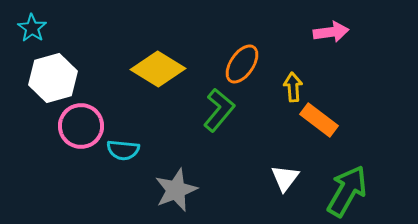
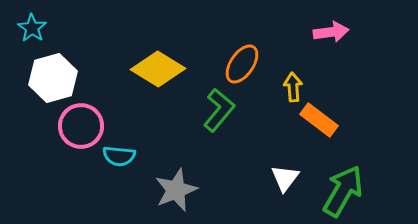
cyan semicircle: moved 4 px left, 6 px down
green arrow: moved 4 px left
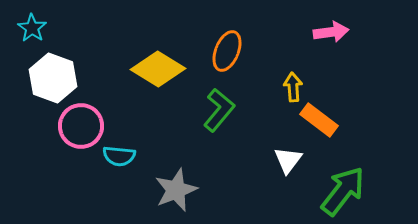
orange ellipse: moved 15 px left, 13 px up; rotated 12 degrees counterclockwise
white hexagon: rotated 24 degrees counterclockwise
white triangle: moved 3 px right, 18 px up
green arrow: rotated 8 degrees clockwise
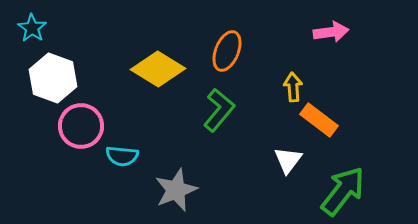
cyan semicircle: moved 3 px right
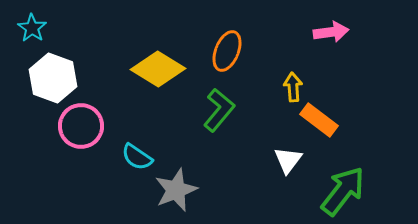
cyan semicircle: moved 15 px right, 1 px down; rotated 28 degrees clockwise
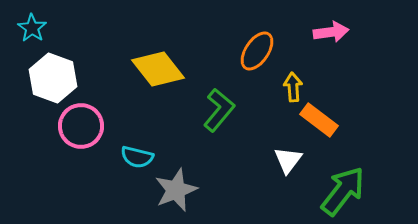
orange ellipse: moved 30 px right; rotated 12 degrees clockwise
yellow diamond: rotated 20 degrees clockwise
cyan semicircle: rotated 20 degrees counterclockwise
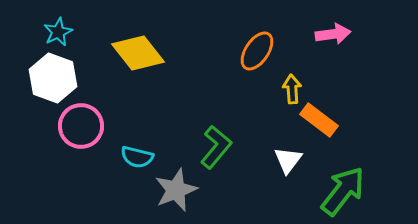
cyan star: moved 26 px right, 4 px down; rotated 12 degrees clockwise
pink arrow: moved 2 px right, 2 px down
yellow diamond: moved 20 px left, 16 px up
yellow arrow: moved 1 px left, 2 px down
green L-shape: moved 3 px left, 37 px down
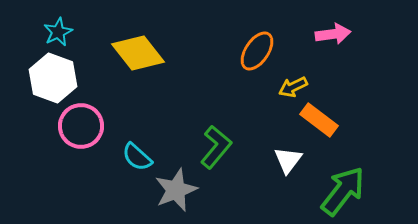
yellow arrow: moved 1 px right, 2 px up; rotated 112 degrees counterclockwise
cyan semicircle: rotated 28 degrees clockwise
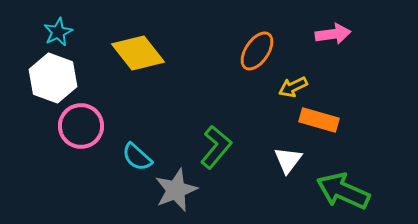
orange rectangle: rotated 21 degrees counterclockwise
green arrow: rotated 104 degrees counterclockwise
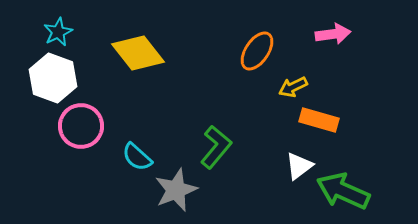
white triangle: moved 11 px right, 6 px down; rotated 16 degrees clockwise
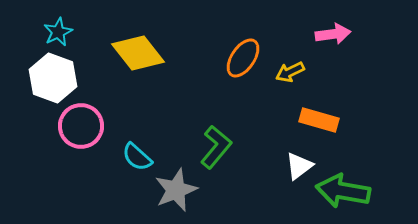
orange ellipse: moved 14 px left, 7 px down
yellow arrow: moved 3 px left, 15 px up
green arrow: rotated 14 degrees counterclockwise
